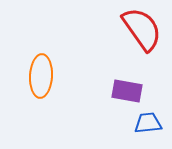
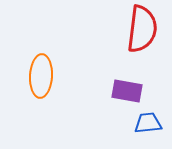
red semicircle: rotated 42 degrees clockwise
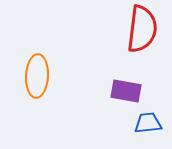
orange ellipse: moved 4 px left
purple rectangle: moved 1 px left
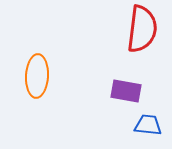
blue trapezoid: moved 2 px down; rotated 12 degrees clockwise
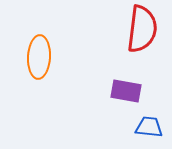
orange ellipse: moved 2 px right, 19 px up
blue trapezoid: moved 1 px right, 2 px down
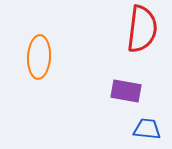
blue trapezoid: moved 2 px left, 2 px down
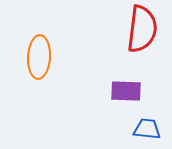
purple rectangle: rotated 8 degrees counterclockwise
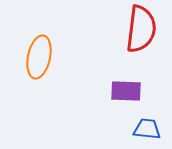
red semicircle: moved 1 px left
orange ellipse: rotated 9 degrees clockwise
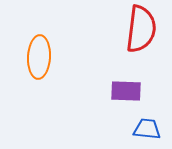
orange ellipse: rotated 9 degrees counterclockwise
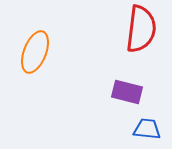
orange ellipse: moved 4 px left, 5 px up; rotated 18 degrees clockwise
purple rectangle: moved 1 px right, 1 px down; rotated 12 degrees clockwise
